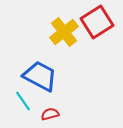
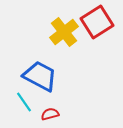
cyan line: moved 1 px right, 1 px down
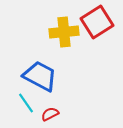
yellow cross: rotated 32 degrees clockwise
cyan line: moved 2 px right, 1 px down
red semicircle: rotated 12 degrees counterclockwise
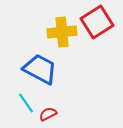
yellow cross: moved 2 px left
blue trapezoid: moved 7 px up
red semicircle: moved 2 px left
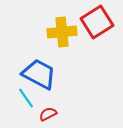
blue trapezoid: moved 1 px left, 5 px down
cyan line: moved 5 px up
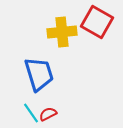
red square: rotated 28 degrees counterclockwise
blue trapezoid: rotated 45 degrees clockwise
cyan line: moved 5 px right, 15 px down
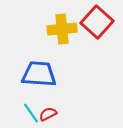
red square: rotated 12 degrees clockwise
yellow cross: moved 3 px up
blue trapezoid: rotated 69 degrees counterclockwise
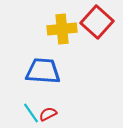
blue trapezoid: moved 4 px right, 3 px up
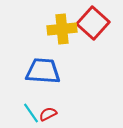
red square: moved 4 px left, 1 px down
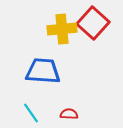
red semicircle: moved 21 px right; rotated 30 degrees clockwise
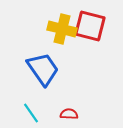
red square: moved 3 px left, 3 px down; rotated 28 degrees counterclockwise
yellow cross: rotated 20 degrees clockwise
blue trapezoid: moved 2 px up; rotated 51 degrees clockwise
